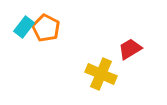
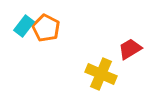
cyan rectangle: moved 1 px up
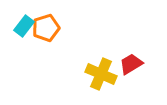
orange pentagon: rotated 28 degrees clockwise
red trapezoid: moved 1 px right, 15 px down
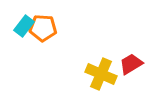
orange pentagon: moved 3 px left; rotated 20 degrees clockwise
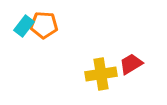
orange pentagon: moved 1 px right, 3 px up
yellow cross: rotated 32 degrees counterclockwise
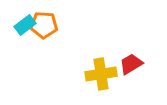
cyan rectangle: moved 1 px right, 1 px up; rotated 15 degrees clockwise
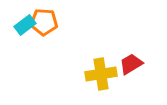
orange pentagon: moved 3 px up
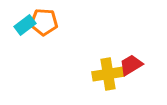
red trapezoid: moved 1 px down
yellow cross: moved 7 px right
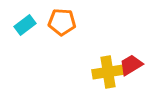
orange pentagon: moved 18 px right
yellow cross: moved 2 px up
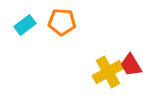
red trapezoid: rotated 90 degrees counterclockwise
yellow cross: rotated 20 degrees counterclockwise
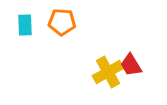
cyan rectangle: rotated 55 degrees counterclockwise
